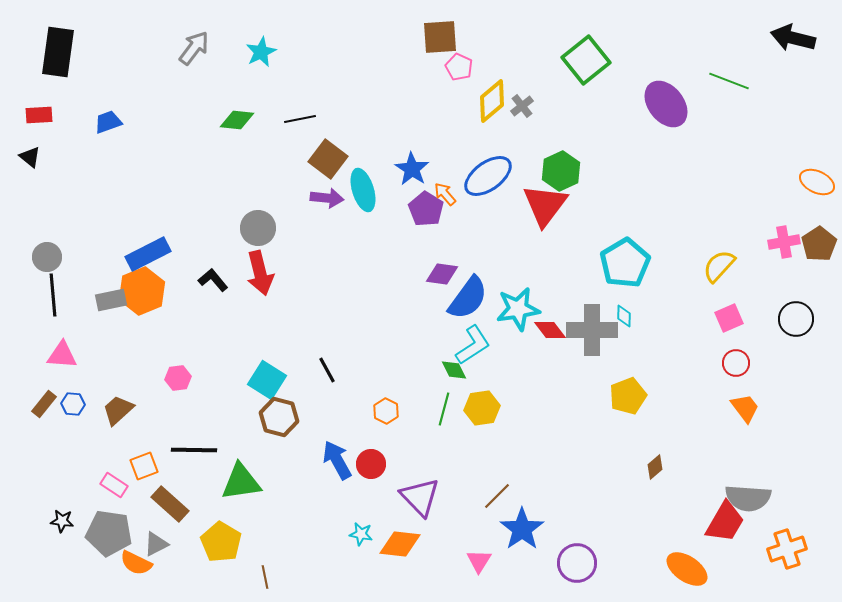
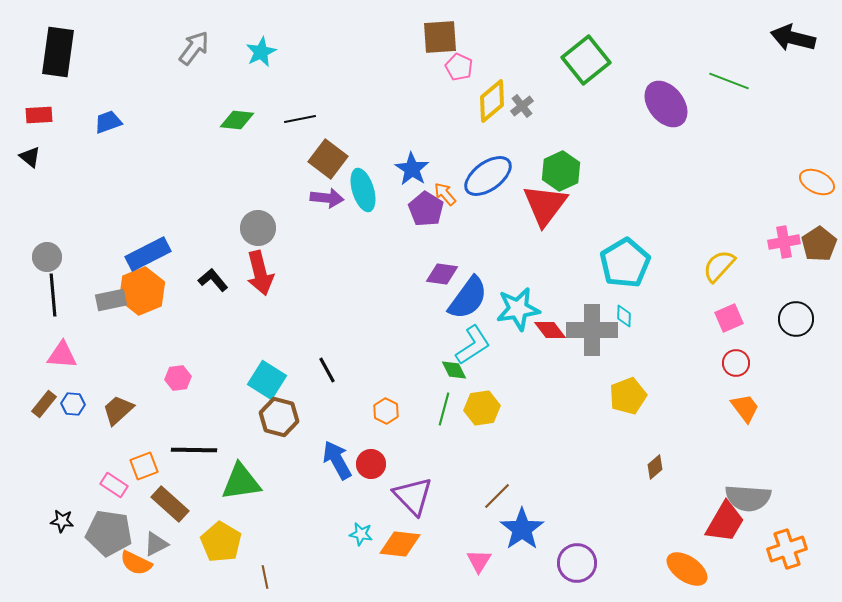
purple triangle at (420, 497): moved 7 px left, 1 px up
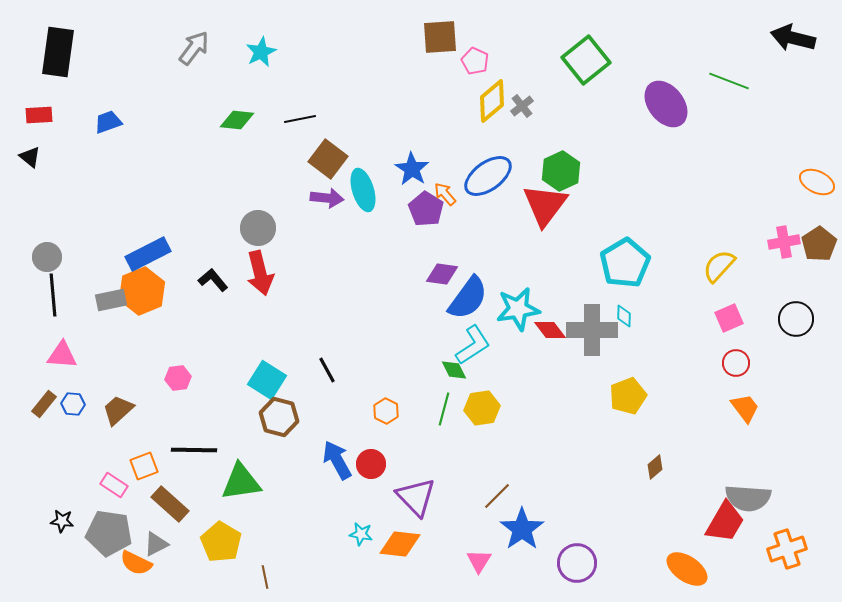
pink pentagon at (459, 67): moved 16 px right, 6 px up
purple triangle at (413, 496): moved 3 px right, 1 px down
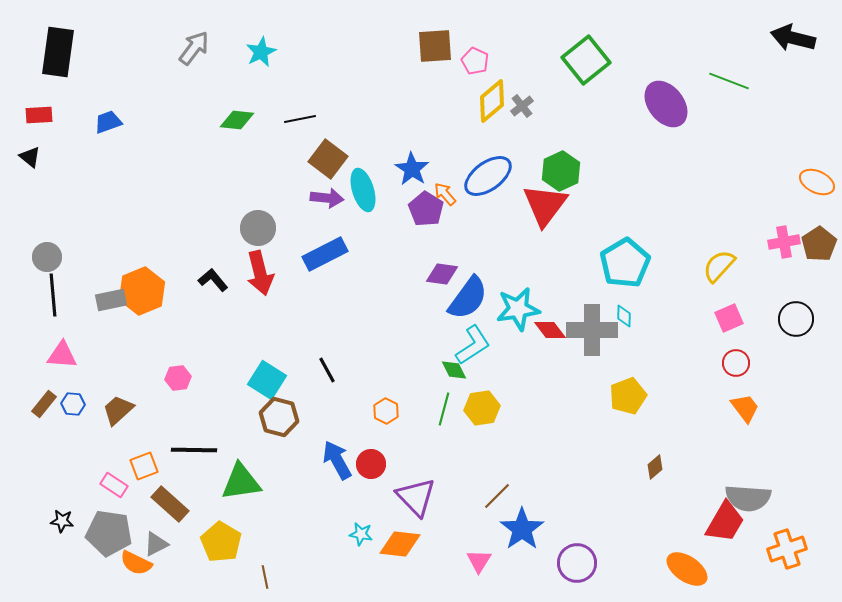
brown square at (440, 37): moved 5 px left, 9 px down
blue rectangle at (148, 254): moved 177 px right
